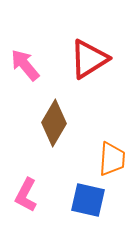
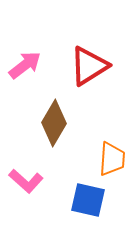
red triangle: moved 7 px down
pink arrow: rotated 92 degrees clockwise
pink L-shape: moved 14 px up; rotated 76 degrees counterclockwise
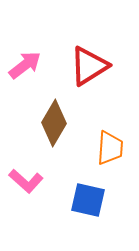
orange trapezoid: moved 2 px left, 11 px up
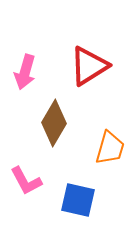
pink arrow: moved 7 px down; rotated 144 degrees clockwise
orange trapezoid: rotated 12 degrees clockwise
pink L-shape: rotated 20 degrees clockwise
blue square: moved 10 px left
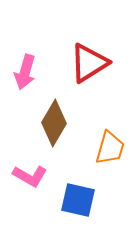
red triangle: moved 3 px up
pink L-shape: moved 4 px right, 5 px up; rotated 32 degrees counterclockwise
